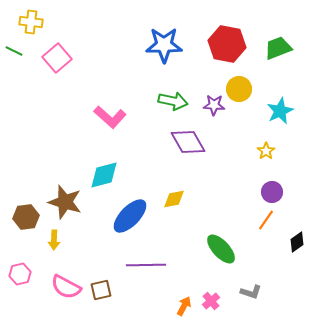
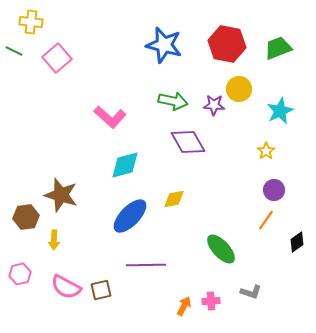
blue star: rotated 15 degrees clockwise
cyan diamond: moved 21 px right, 10 px up
purple circle: moved 2 px right, 2 px up
brown star: moved 4 px left, 7 px up
pink cross: rotated 36 degrees clockwise
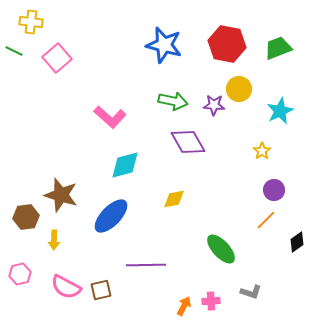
yellow star: moved 4 px left
blue ellipse: moved 19 px left
orange line: rotated 10 degrees clockwise
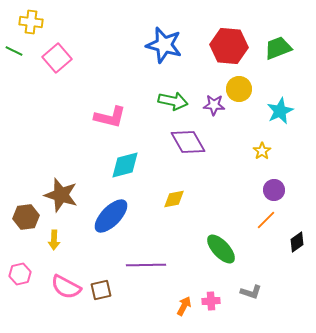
red hexagon: moved 2 px right, 2 px down; rotated 6 degrees counterclockwise
pink L-shape: rotated 28 degrees counterclockwise
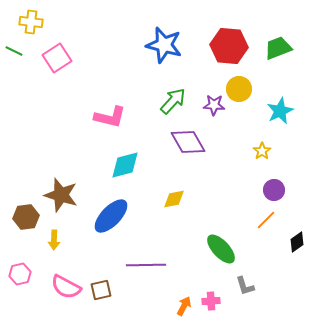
pink square: rotated 8 degrees clockwise
green arrow: rotated 60 degrees counterclockwise
gray L-shape: moved 6 px left, 6 px up; rotated 55 degrees clockwise
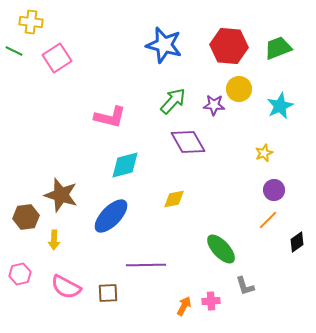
cyan star: moved 5 px up
yellow star: moved 2 px right, 2 px down; rotated 12 degrees clockwise
orange line: moved 2 px right
brown square: moved 7 px right, 3 px down; rotated 10 degrees clockwise
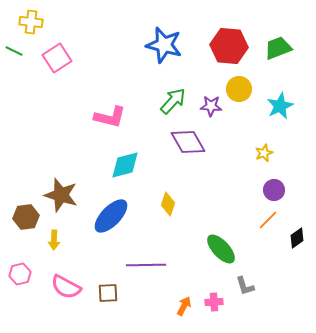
purple star: moved 3 px left, 1 px down
yellow diamond: moved 6 px left, 5 px down; rotated 60 degrees counterclockwise
black diamond: moved 4 px up
pink cross: moved 3 px right, 1 px down
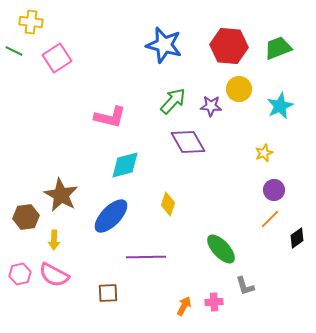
brown star: rotated 12 degrees clockwise
orange line: moved 2 px right, 1 px up
purple line: moved 8 px up
pink semicircle: moved 12 px left, 12 px up
